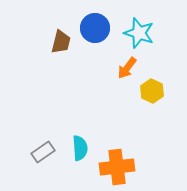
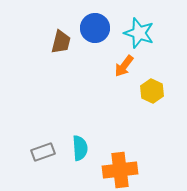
orange arrow: moved 3 px left, 2 px up
gray rectangle: rotated 15 degrees clockwise
orange cross: moved 3 px right, 3 px down
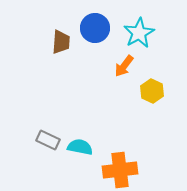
cyan star: rotated 24 degrees clockwise
brown trapezoid: rotated 10 degrees counterclockwise
cyan semicircle: moved 1 px up; rotated 75 degrees counterclockwise
gray rectangle: moved 5 px right, 12 px up; rotated 45 degrees clockwise
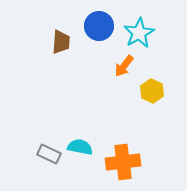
blue circle: moved 4 px right, 2 px up
gray rectangle: moved 1 px right, 14 px down
orange cross: moved 3 px right, 8 px up
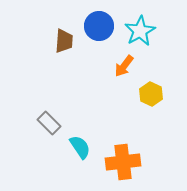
cyan star: moved 1 px right, 2 px up
brown trapezoid: moved 3 px right, 1 px up
yellow hexagon: moved 1 px left, 3 px down
cyan semicircle: rotated 45 degrees clockwise
gray rectangle: moved 31 px up; rotated 20 degrees clockwise
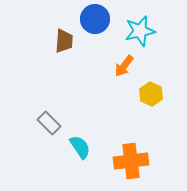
blue circle: moved 4 px left, 7 px up
cyan star: rotated 16 degrees clockwise
orange cross: moved 8 px right, 1 px up
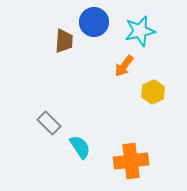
blue circle: moved 1 px left, 3 px down
yellow hexagon: moved 2 px right, 2 px up; rotated 10 degrees clockwise
